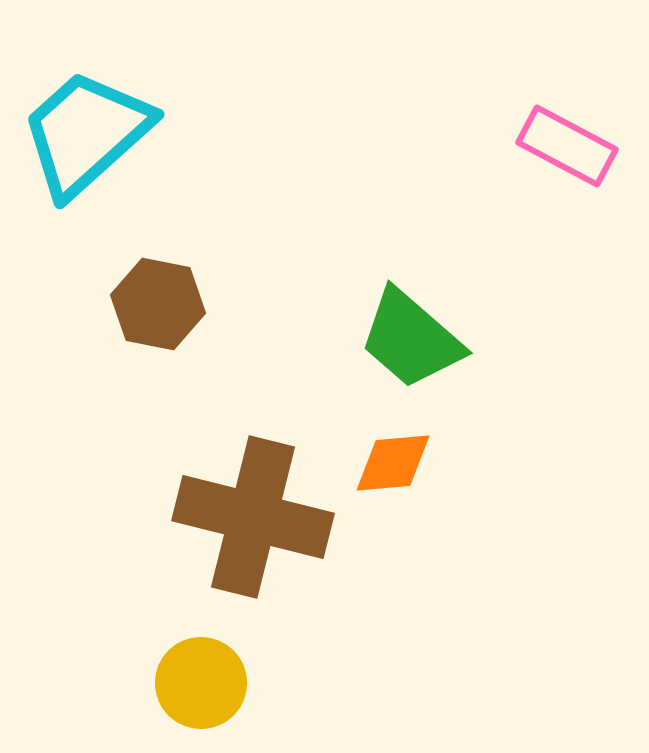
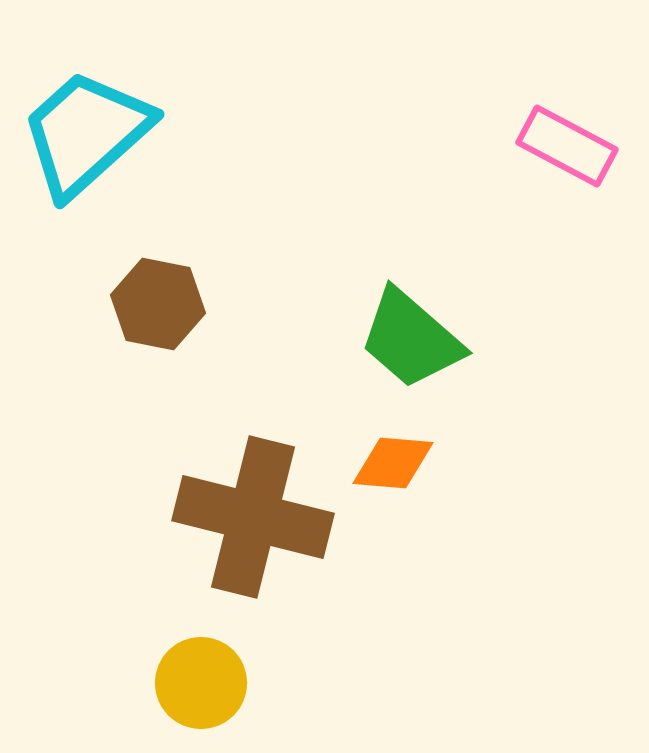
orange diamond: rotated 10 degrees clockwise
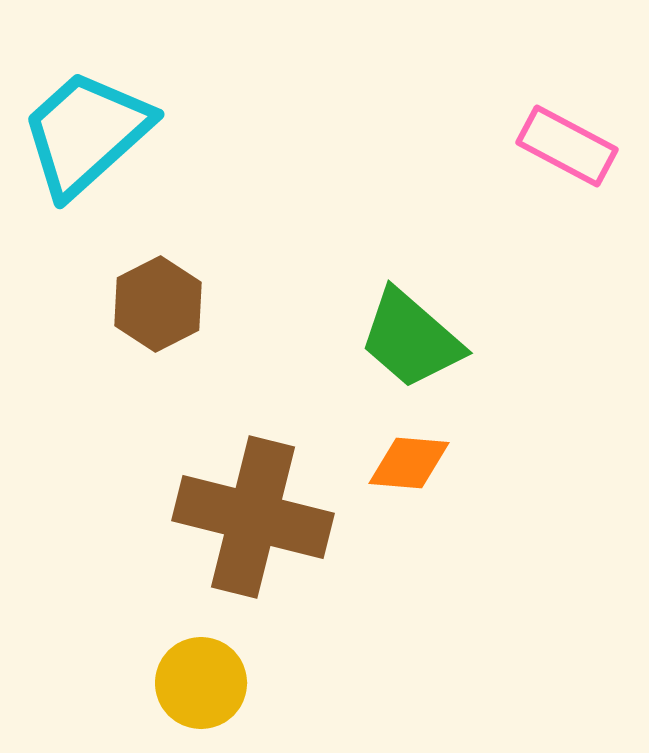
brown hexagon: rotated 22 degrees clockwise
orange diamond: moved 16 px right
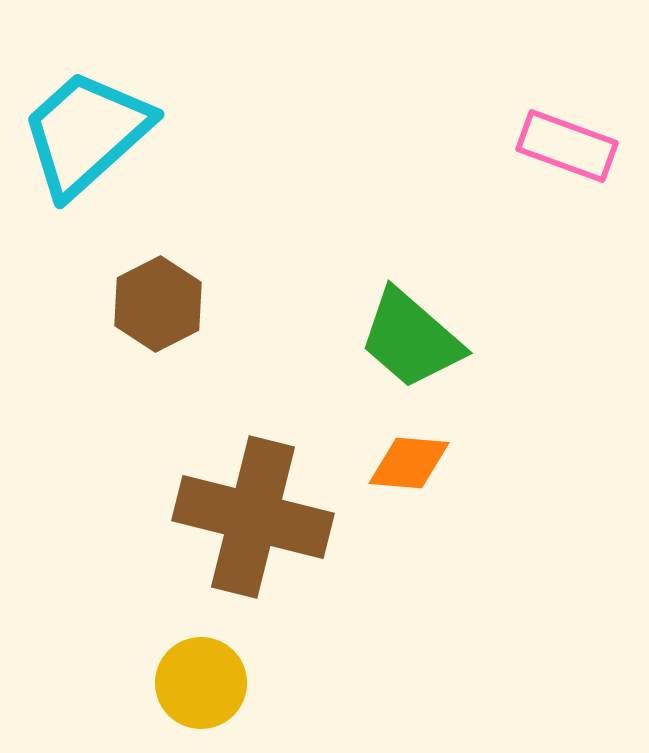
pink rectangle: rotated 8 degrees counterclockwise
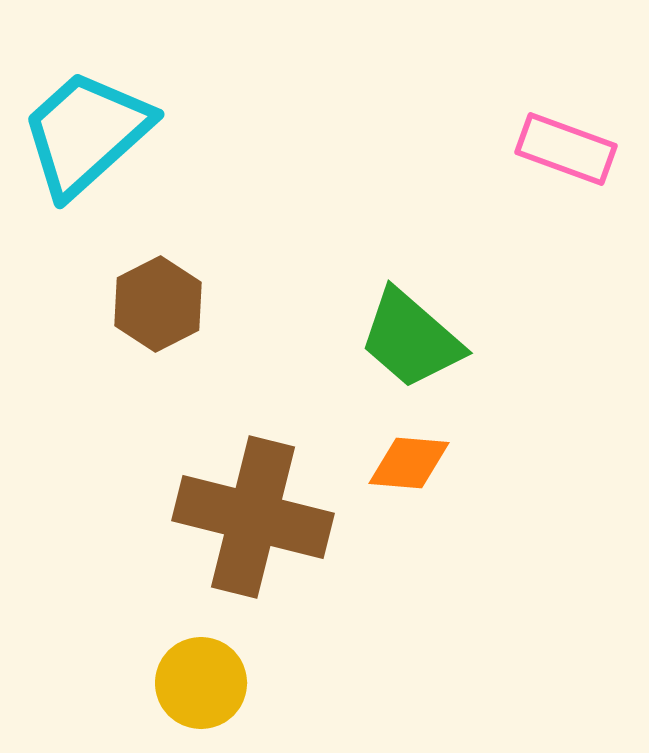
pink rectangle: moved 1 px left, 3 px down
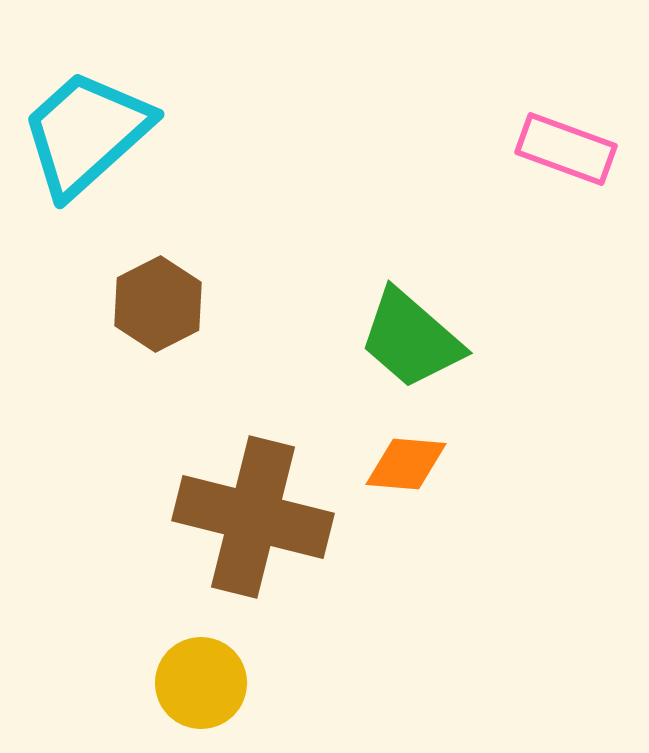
orange diamond: moved 3 px left, 1 px down
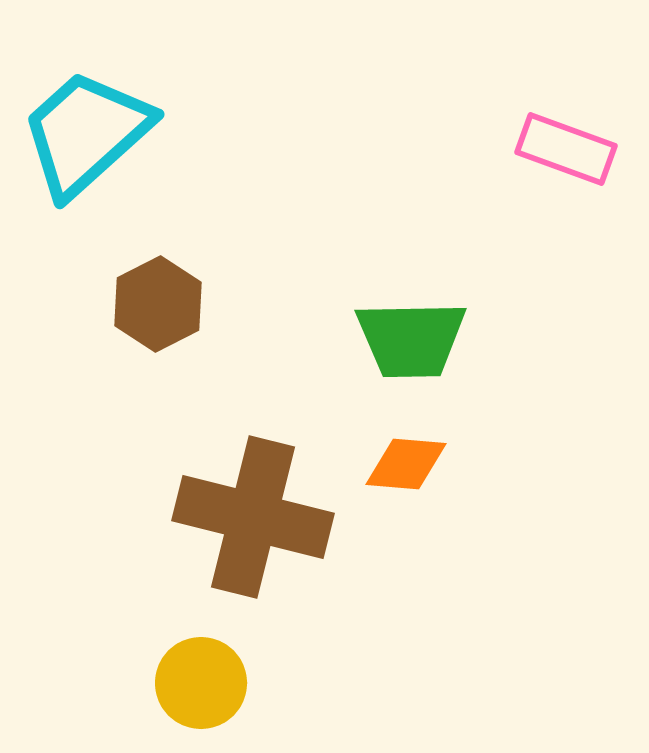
green trapezoid: rotated 42 degrees counterclockwise
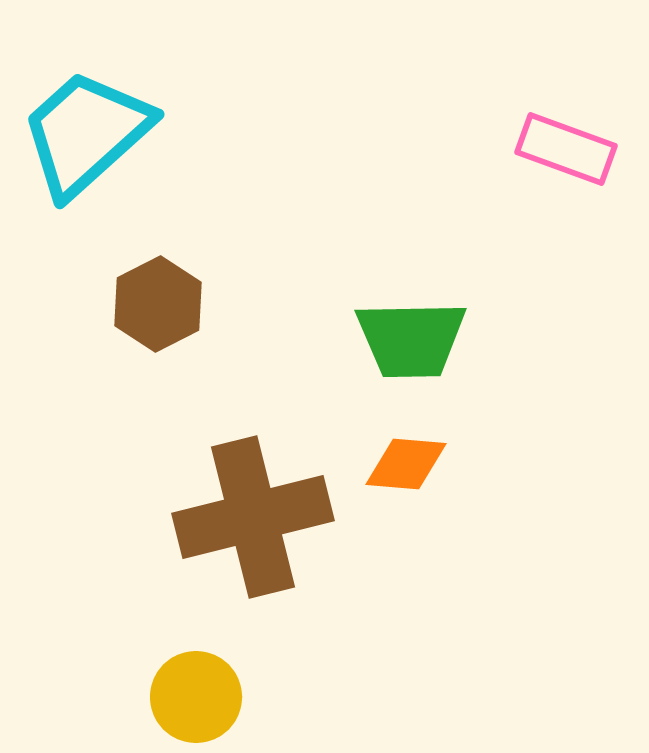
brown cross: rotated 28 degrees counterclockwise
yellow circle: moved 5 px left, 14 px down
